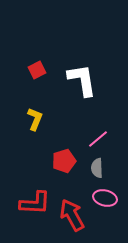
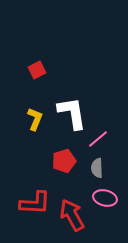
white L-shape: moved 10 px left, 33 px down
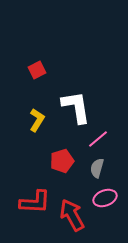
white L-shape: moved 4 px right, 6 px up
yellow L-shape: moved 2 px right, 1 px down; rotated 10 degrees clockwise
red pentagon: moved 2 px left
gray semicircle: rotated 18 degrees clockwise
pink ellipse: rotated 35 degrees counterclockwise
red L-shape: moved 1 px up
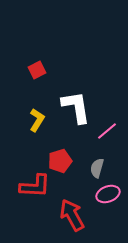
pink line: moved 9 px right, 8 px up
red pentagon: moved 2 px left
pink ellipse: moved 3 px right, 4 px up
red L-shape: moved 16 px up
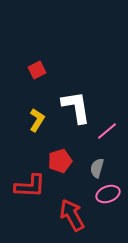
red L-shape: moved 5 px left
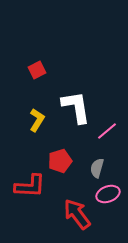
red arrow: moved 5 px right, 1 px up; rotated 8 degrees counterclockwise
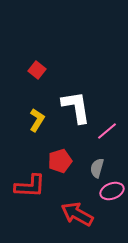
red square: rotated 24 degrees counterclockwise
pink ellipse: moved 4 px right, 3 px up
red arrow: rotated 24 degrees counterclockwise
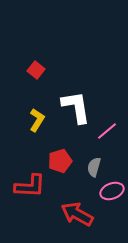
red square: moved 1 px left
gray semicircle: moved 3 px left, 1 px up
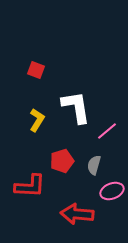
red square: rotated 18 degrees counterclockwise
red pentagon: moved 2 px right
gray semicircle: moved 2 px up
red arrow: rotated 24 degrees counterclockwise
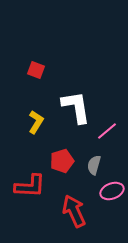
yellow L-shape: moved 1 px left, 2 px down
red arrow: moved 3 px left, 3 px up; rotated 60 degrees clockwise
